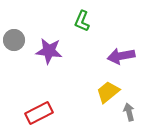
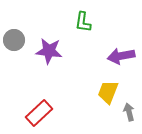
green L-shape: moved 1 px right, 1 px down; rotated 15 degrees counterclockwise
yellow trapezoid: rotated 30 degrees counterclockwise
red rectangle: rotated 16 degrees counterclockwise
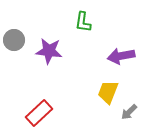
gray arrow: rotated 120 degrees counterclockwise
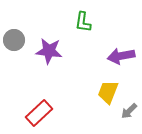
gray arrow: moved 1 px up
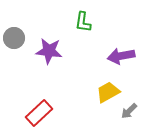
gray circle: moved 2 px up
yellow trapezoid: rotated 40 degrees clockwise
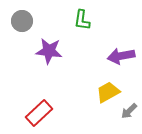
green L-shape: moved 1 px left, 2 px up
gray circle: moved 8 px right, 17 px up
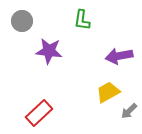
purple arrow: moved 2 px left
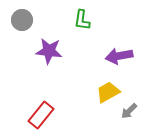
gray circle: moved 1 px up
red rectangle: moved 2 px right, 2 px down; rotated 8 degrees counterclockwise
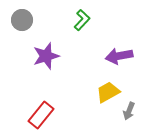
green L-shape: rotated 145 degrees counterclockwise
purple star: moved 3 px left, 5 px down; rotated 24 degrees counterclockwise
gray arrow: rotated 24 degrees counterclockwise
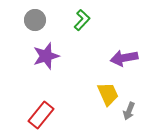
gray circle: moved 13 px right
purple arrow: moved 5 px right, 2 px down
yellow trapezoid: moved 2 px down; rotated 95 degrees clockwise
